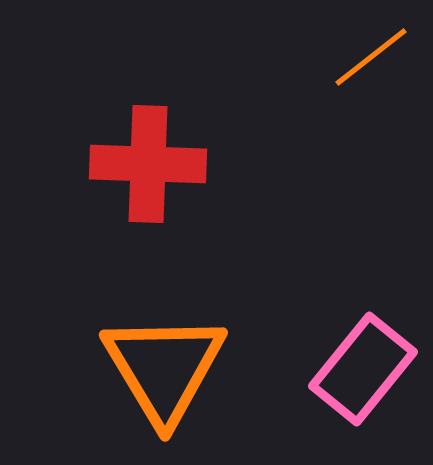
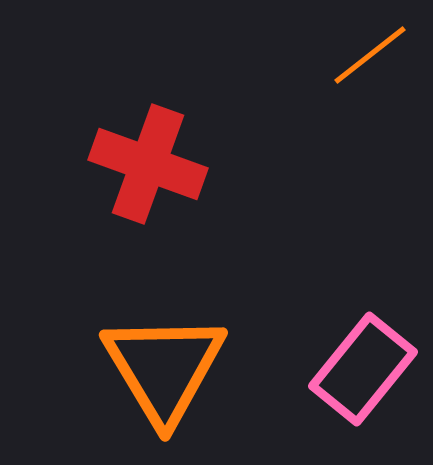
orange line: moved 1 px left, 2 px up
red cross: rotated 18 degrees clockwise
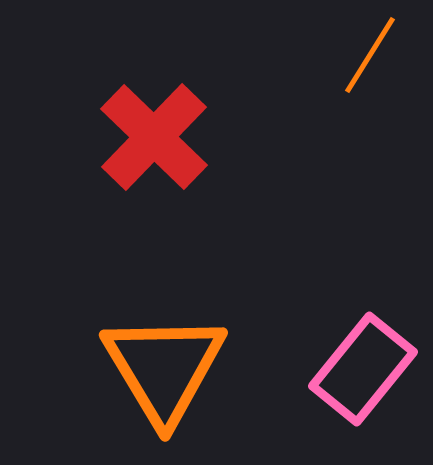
orange line: rotated 20 degrees counterclockwise
red cross: moved 6 px right, 27 px up; rotated 24 degrees clockwise
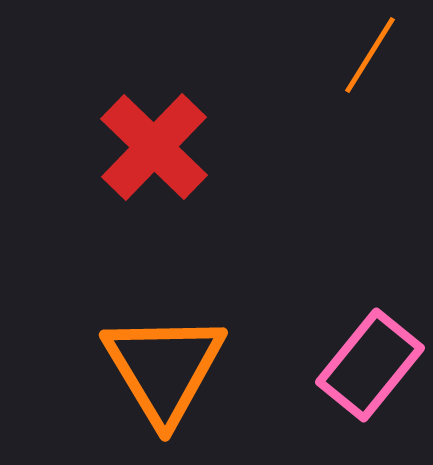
red cross: moved 10 px down
pink rectangle: moved 7 px right, 4 px up
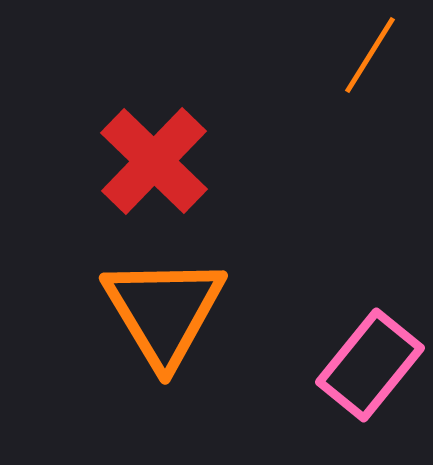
red cross: moved 14 px down
orange triangle: moved 57 px up
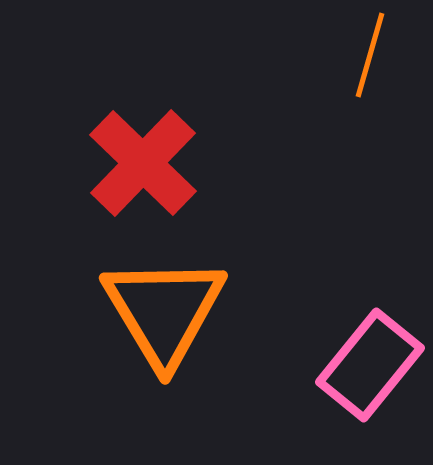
orange line: rotated 16 degrees counterclockwise
red cross: moved 11 px left, 2 px down
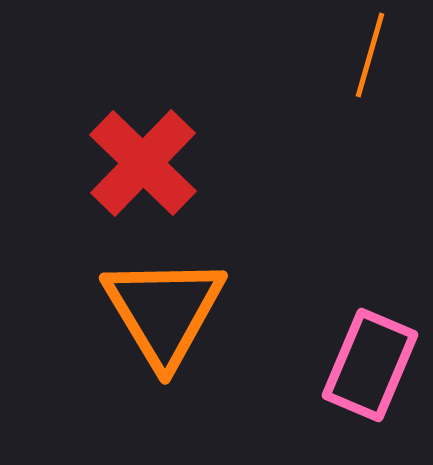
pink rectangle: rotated 16 degrees counterclockwise
